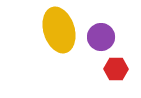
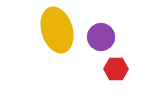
yellow ellipse: moved 2 px left
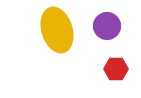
purple circle: moved 6 px right, 11 px up
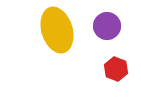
red hexagon: rotated 20 degrees clockwise
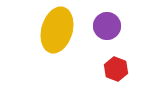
yellow ellipse: rotated 33 degrees clockwise
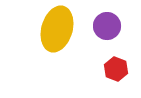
yellow ellipse: moved 1 px up
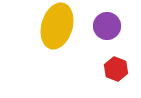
yellow ellipse: moved 3 px up
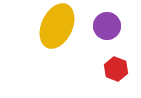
yellow ellipse: rotated 9 degrees clockwise
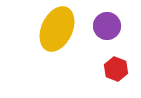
yellow ellipse: moved 3 px down
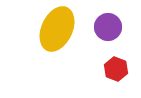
purple circle: moved 1 px right, 1 px down
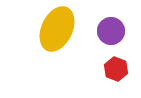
purple circle: moved 3 px right, 4 px down
